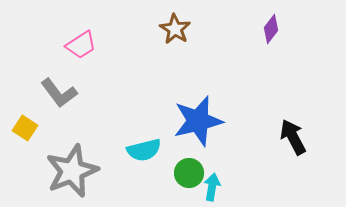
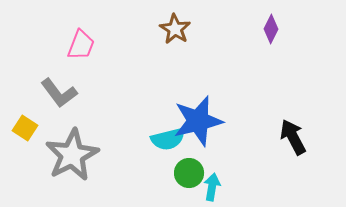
purple diamond: rotated 12 degrees counterclockwise
pink trapezoid: rotated 36 degrees counterclockwise
cyan semicircle: moved 24 px right, 11 px up
gray star: moved 16 px up; rotated 6 degrees counterclockwise
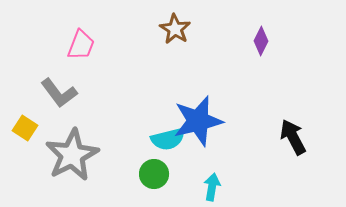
purple diamond: moved 10 px left, 12 px down
green circle: moved 35 px left, 1 px down
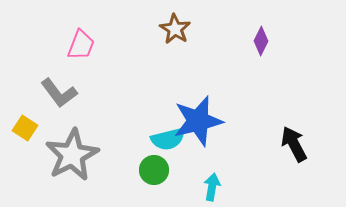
black arrow: moved 1 px right, 7 px down
green circle: moved 4 px up
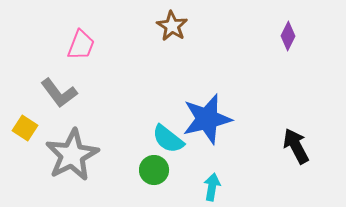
brown star: moved 3 px left, 3 px up
purple diamond: moved 27 px right, 5 px up
blue star: moved 9 px right, 2 px up
cyan semicircle: rotated 52 degrees clockwise
black arrow: moved 2 px right, 2 px down
